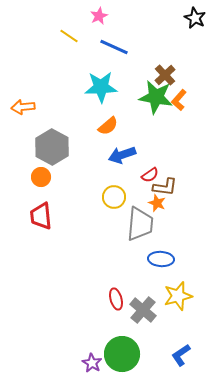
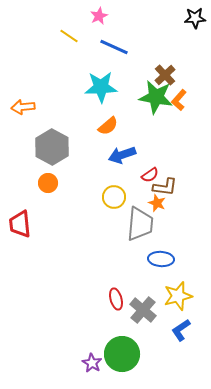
black star: rotated 30 degrees counterclockwise
orange circle: moved 7 px right, 6 px down
red trapezoid: moved 21 px left, 8 px down
blue L-shape: moved 25 px up
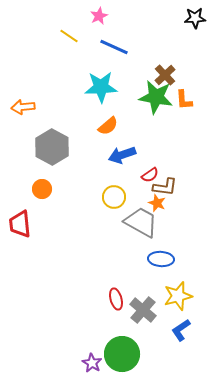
orange L-shape: moved 5 px right; rotated 45 degrees counterclockwise
orange circle: moved 6 px left, 6 px down
gray trapezoid: moved 1 px right, 2 px up; rotated 66 degrees counterclockwise
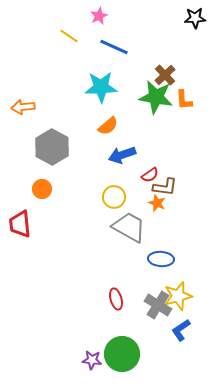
gray trapezoid: moved 12 px left, 5 px down
gray cross: moved 15 px right, 5 px up; rotated 8 degrees counterclockwise
purple star: moved 3 px up; rotated 24 degrees counterclockwise
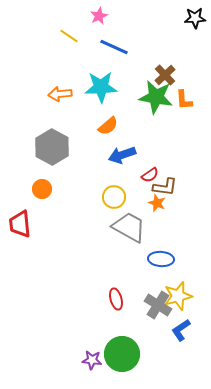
orange arrow: moved 37 px right, 13 px up
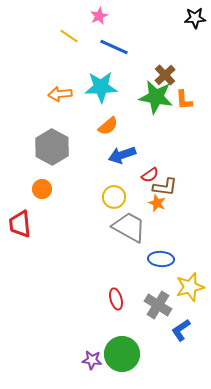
yellow star: moved 12 px right, 9 px up
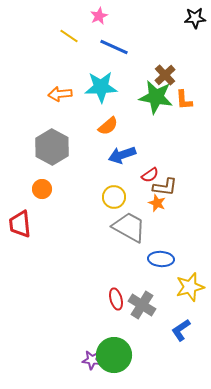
gray cross: moved 16 px left
green circle: moved 8 px left, 1 px down
